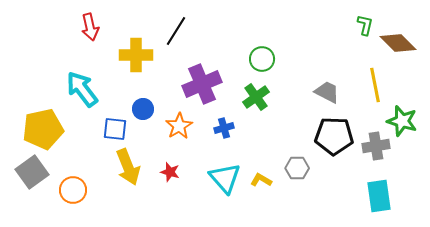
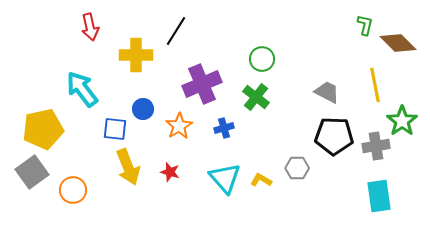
green cross: rotated 16 degrees counterclockwise
green star: rotated 20 degrees clockwise
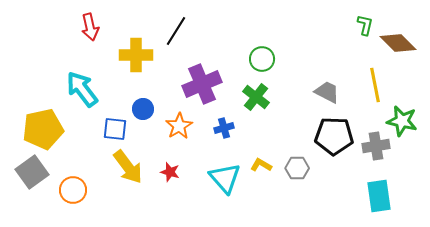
green star: rotated 24 degrees counterclockwise
yellow arrow: rotated 15 degrees counterclockwise
yellow L-shape: moved 15 px up
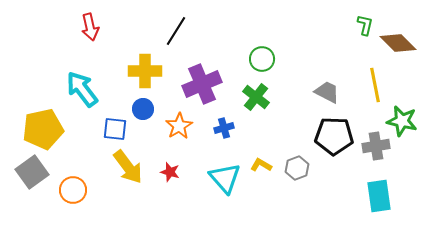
yellow cross: moved 9 px right, 16 px down
gray hexagon: rotated 20 degrees counterclockwise
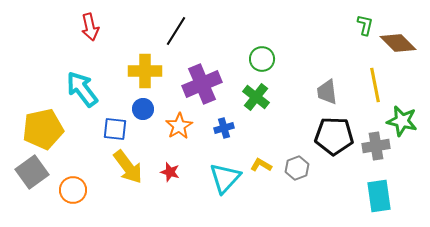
gray trapezoid: rotated 124 degrees counterclockwise
cyan triangle: rotated 24 degrees clockwise
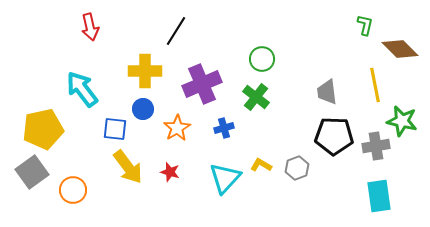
brown diamond: moved 2 px right, 6 px down
orange star: moved 2 px left, 2 px down
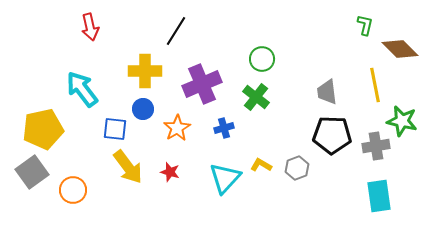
black pentagon: moved 2 px left, 1 px up
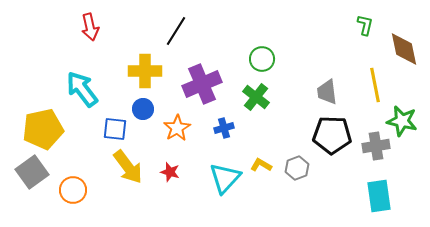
brown diamond: moved 4 px right; rotated 33 degrees clockwise
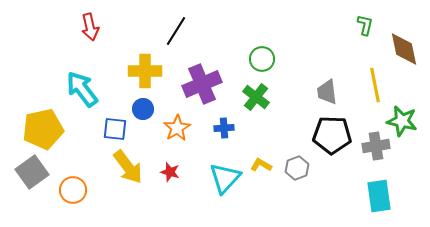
blue cross: rotated 12 degrees clockwise
